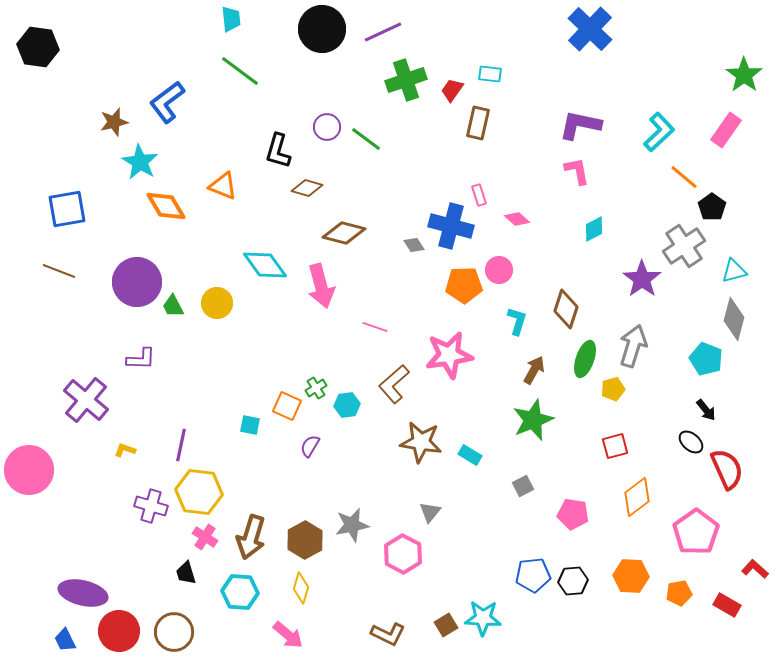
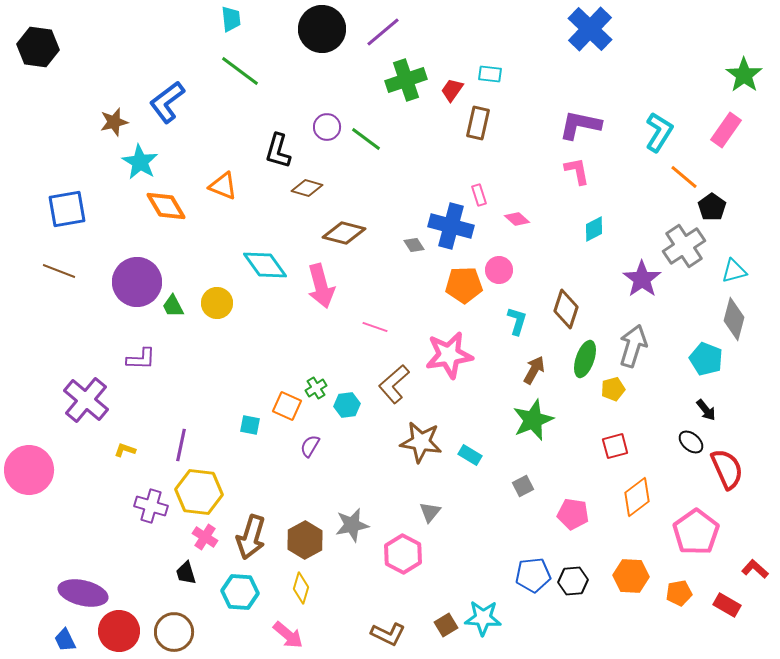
purple line at (383, 32): rotated 15 degrees counterclockwise
cyan L-shape at (659, 132): rotated 15 degrees counterclockwise
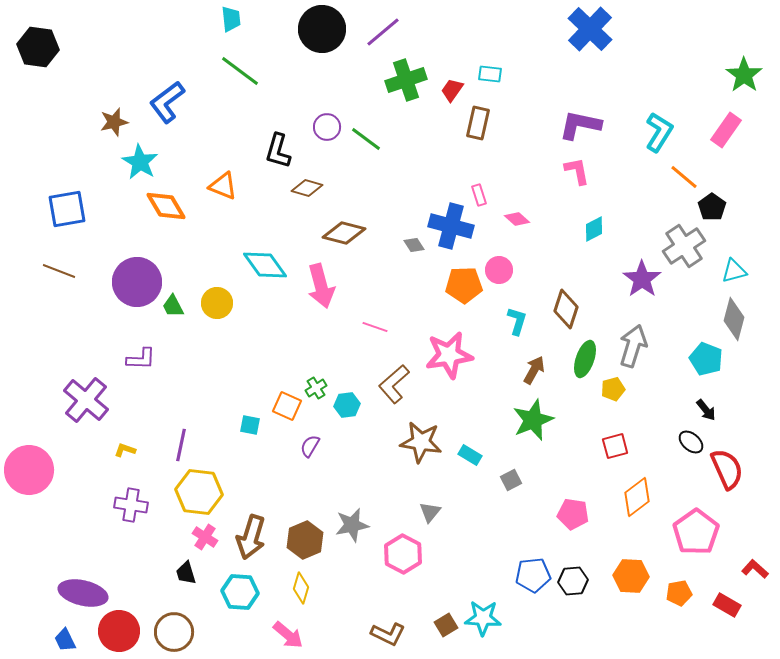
gray square at (523, 486): moved 12 px left, 6 px up
purple cross at (151, 506): moved 20 px left, 1 px up; rotated 8 degrees counterclockwise
brown hexagon at (305, 540): rotated 6 degrees clockwise
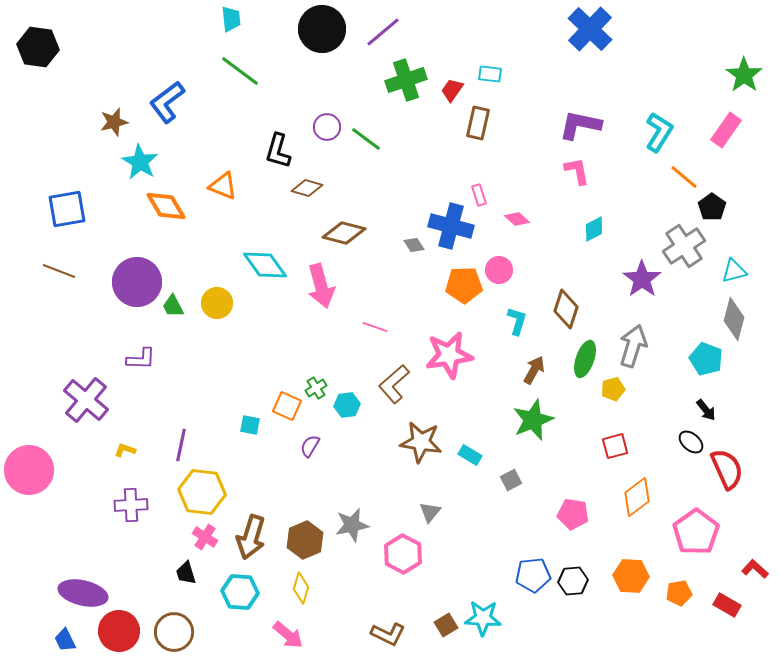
yellow hexagon at (199, 492): moved 3 px right
purple cross at (131, 505): rotated 12 degrees counterclockwise
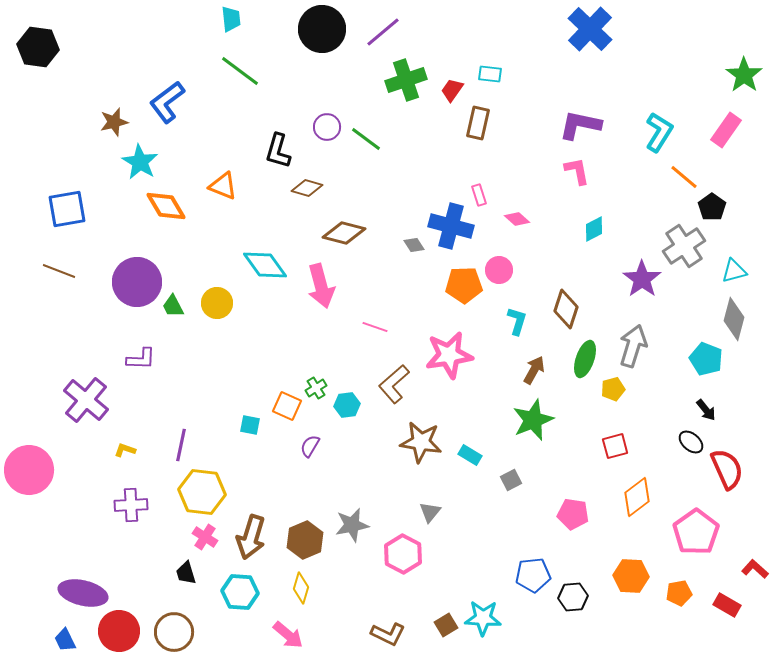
black hexagon at (573, 581): moved 16 px down
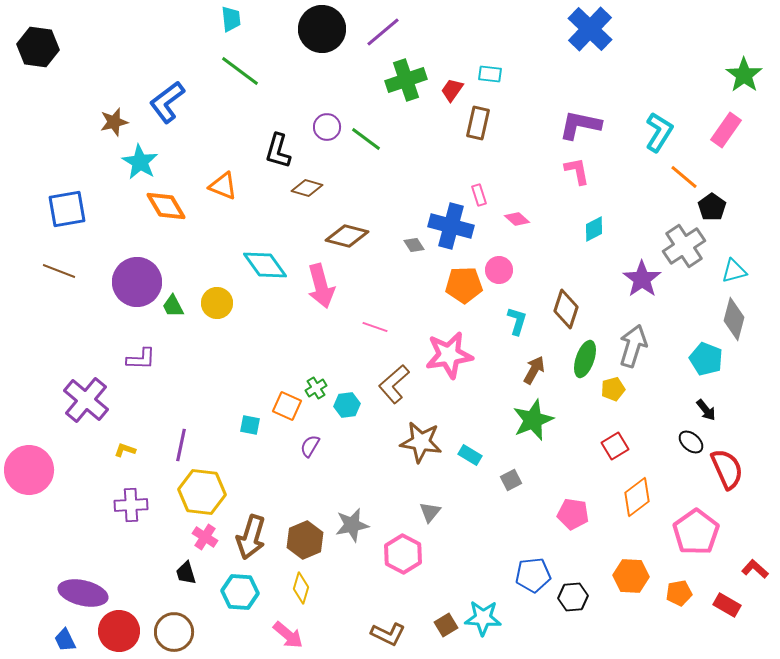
brown diamond at (344, 233): moved 3 px right, 3 px down
red square at (615, 446): rotated 16 degrees counterclockwise
